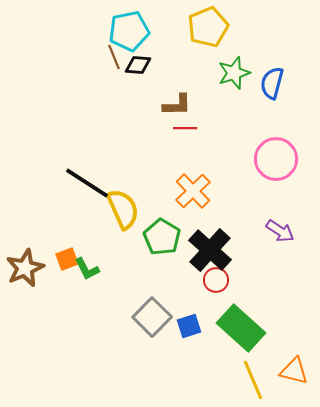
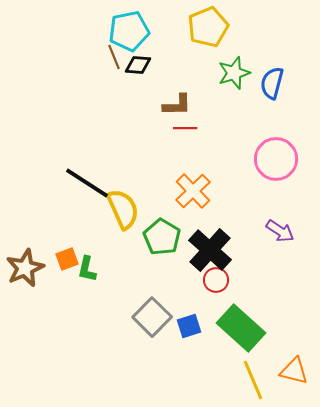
green L-shape: rotated 40 degrees clockwise
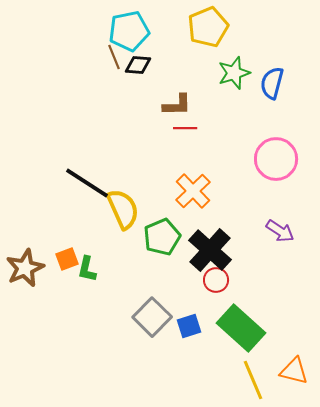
green pentagon: rotated 18 degrees clockwise
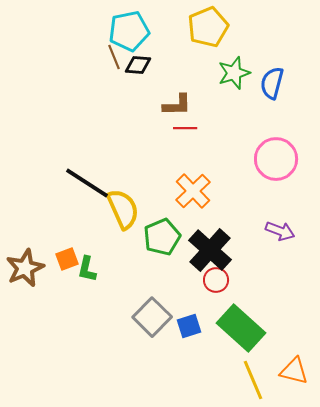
purple arrow: rotated 12 degrees counterclockwise
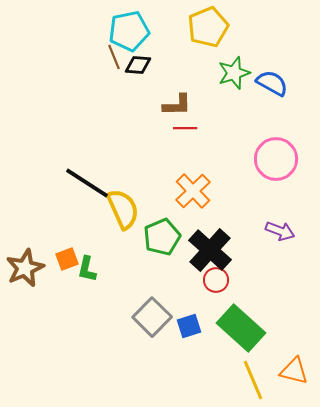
blue semicircle: rotated 104 degrees clockwise
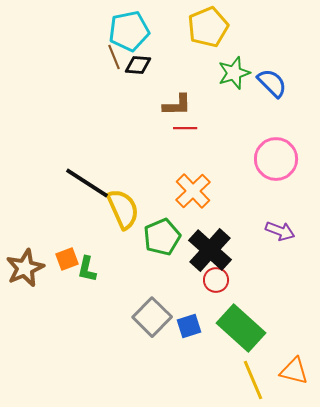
blue semicircle: rotated 16 degrees clockwise
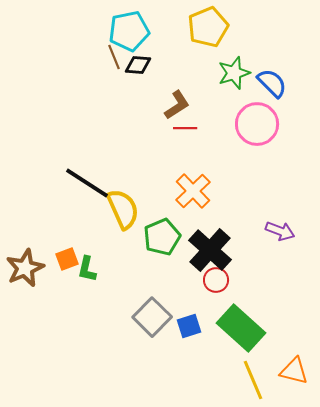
brown L-shape: rotated 32 degrees counterclockwise
pink circle: moved 19 px left, 35 px up
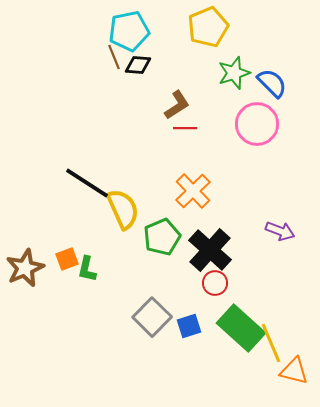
red circle: moved 1 px left, 3 px down
yellow line: moved 18 px right, 37 px up
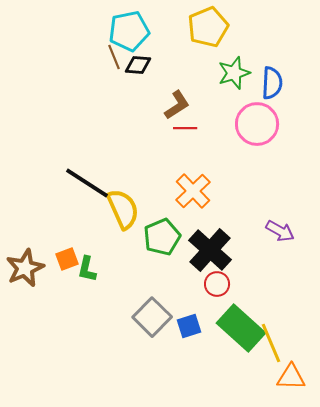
blue semicircle: rotated 48 degrees clockwise
purple arrow: rotated 8 degrees clockwise
red circle: moved 2 px right, 1 px down
orange triangle: moved 3 px left, 6 px down; rotated 12 degrees counterclockwise
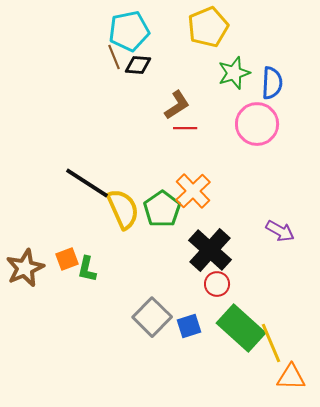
green pentagon: moved 28 px up; rotated 12 degrees counterclockwise
